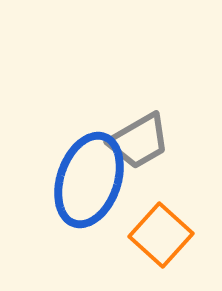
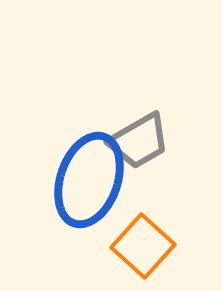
orange square: moved 18 px left, 11 px down
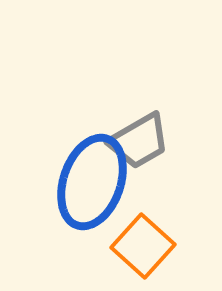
blue ellipse: moved 3 px right, 2 px down
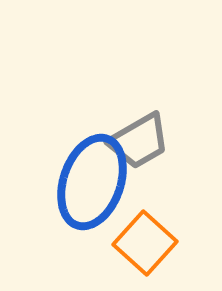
orange square: moved 2 px right, 3 px up
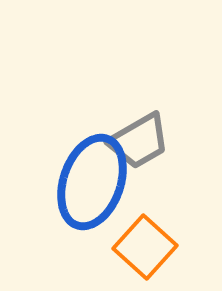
orange square: moved 4 px down
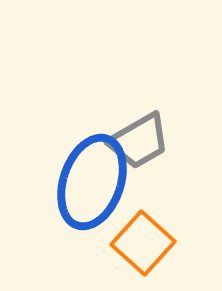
orange square: moved 2 px left, 4 px up
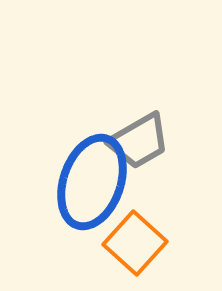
orange square: moved 8 px left
